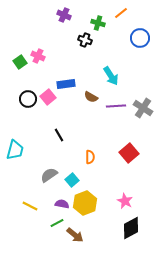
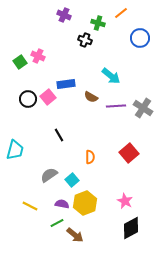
cyan arrow: rotated 18 degrees counterclockwise
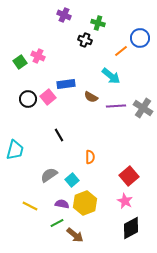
orange line: moved 38 px down
red square: moved 23 px down
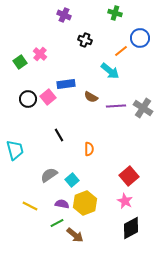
green cross: moved 17 px right, 10 px up
pink cross: moved 2 px right, 2 px up; rotated 16 degrees clockwise
cyan arrow: moved 1 px left, 5 px up
cyan trapezoid: rotated 30 degrees counterclockwise
orange semicircle: moved 1 px left, 8 px up
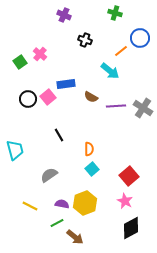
cyan square: moved 20 px right, 11 px up
brown arrow: moved 2 px down
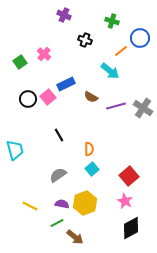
green cross: moved 3 px left, 8 px down
pink cross: moved 4 px right
blue rectangle: rotated 18 degrees counterclockwise
purple line: rotated 12 degrees counterclockwise
gray semicircle: moved 9 px right
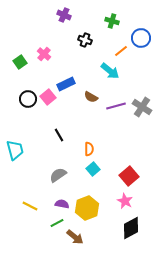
blue circle: moved 1 px right
gray cross: moved 1 px left, 1 px up
cyan square: moved 1 px right
yellow hexagon: moved 2 px right, 5 px down
